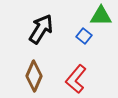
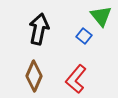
green triangle: rotated 50 degrees clockwise
black arrow: moved 2 px left; rotated 20 degrees counterclockwise
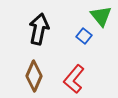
red L-shape: moved 2 px left
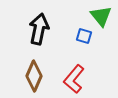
blue square: rotated 21 degrees counterclockwise
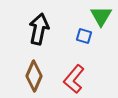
green triangle: rotated 10 degrees clockwise
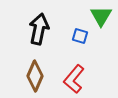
blue square: moved 4 px left
brown diamond: moved 1 px right
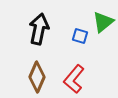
green triangle: moved 2 px right, 6 px down; rotated 20 degrees clockwise
brown diamond: moved 2 px right, 1 px down
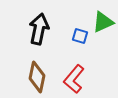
green triangle: rotated 15 degrees clockwise
brown diamond: rotated 12 degrees counterclockwise
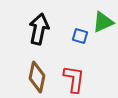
red L-shape: rotated 148 degrees clockwise
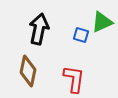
green triangle: moved 1 px left
blue square: moved 1 px right, 1 px up
brown diamond: moved 9 px left, 6 px up
